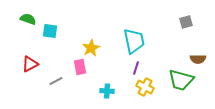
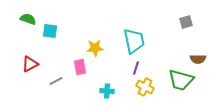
yellow star: moved 4 px right; rotated 24 degrees clockwise
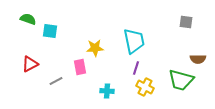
gray square: rotated 24 degrees clockwise
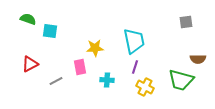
gray square: rotated 16 degrees counterclockwise
purple line: moved 1 px left, 1 px up
cyan cross: moved 11 px up
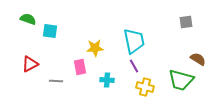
brown semicircle: rotated 147 degrees counterclockwise
purple line: moved 1 px left, 1 px up; rotated 48 degrees counterclockwise
gray line: rotated 32 degrees clockwise
yellow cross: rotated 12 degrees counterclockwise
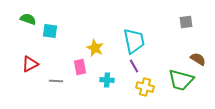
yellow star: rotated 30 degrees clockwise
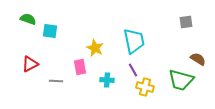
purple line: moved 1 px left, 4 px down
